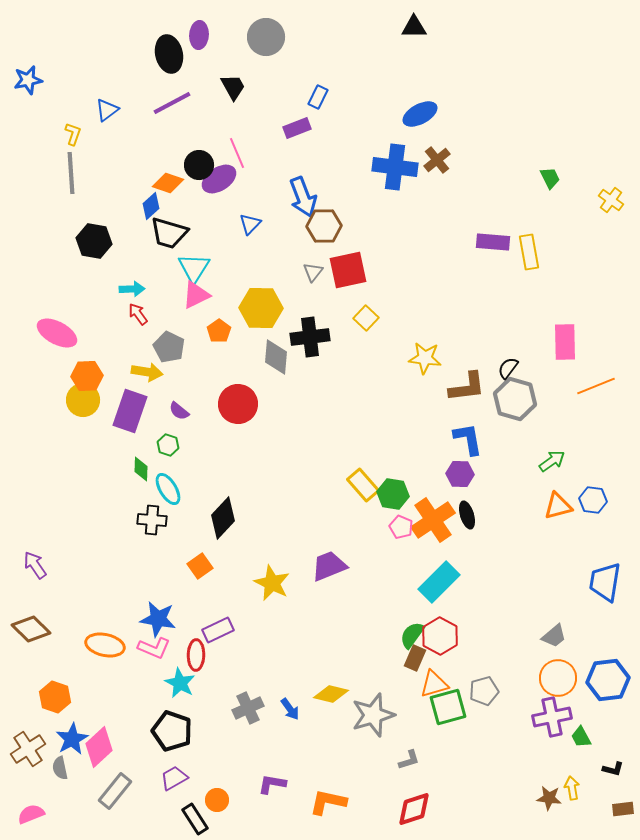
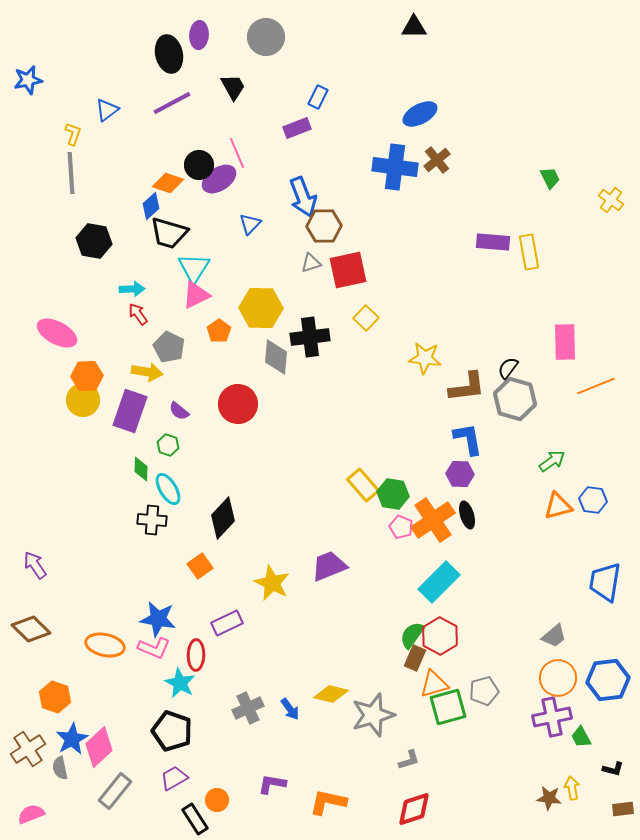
gray triangle at (313, 272): moved 2 px left, 9 px up; rotated 35 degrees clockwise
purple rectangle at (218, 630): moved 9 px right, 7 px up
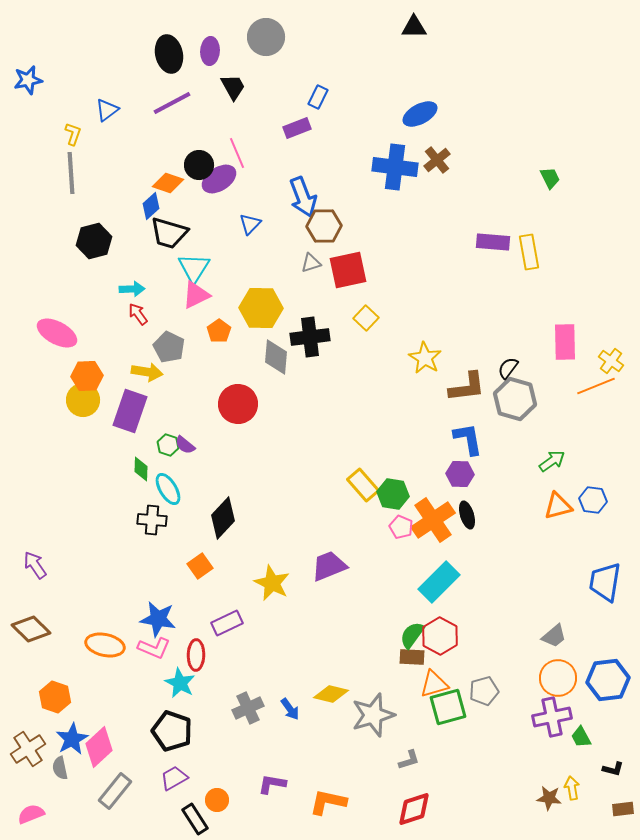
purple ellipse at (199, 35): moved 11 px right, 16 px down
yellow cross at (611, 200): moved 161 px down
black hexagon at (94, 241): rotated 24 degrees counterclockwise
yellow star at (425, 358): rotated 24 degrees clockwise
purple semicircle at (179, 411): moved 6 px right, 34 px down
brown rectangle at (415, 658): moved 3 px left, 1 px up; rotated 70 degrees clockwise
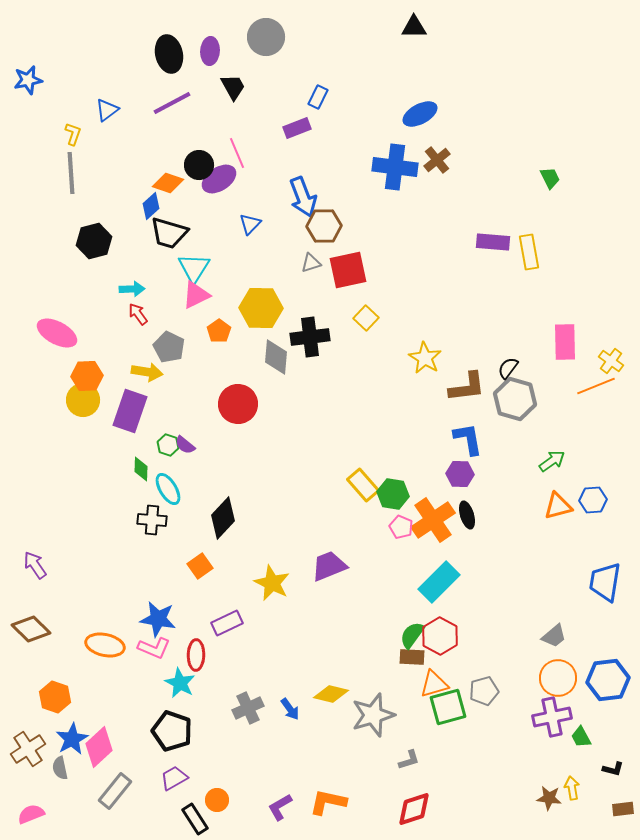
blue hexagon at (593, 500): rotated 12 degrees counterclockwise
purple L-shape at (272, 784): moved 8 px right, 23 px down; rotated 40 degrees counterclockwise
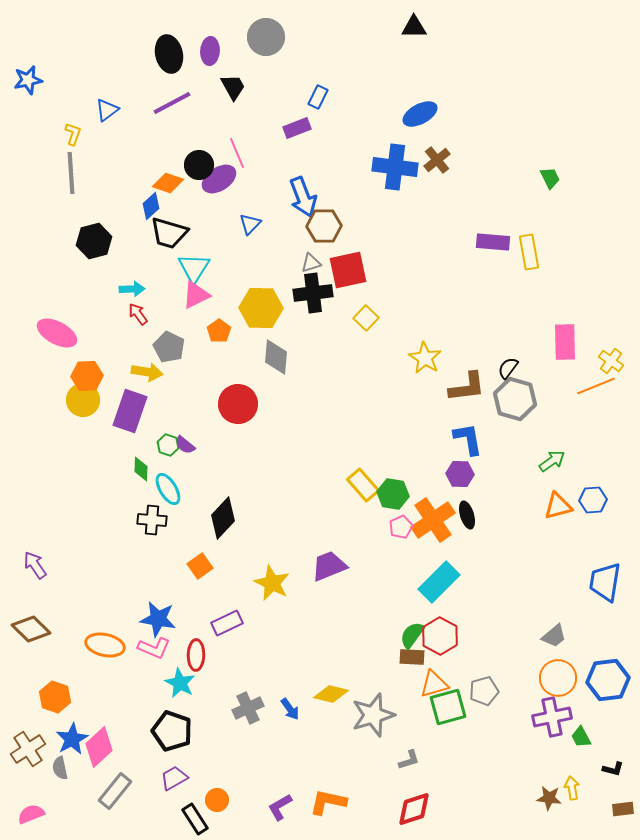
black cross at (310, 337): moved 3 px right, 44 px up
pink pentagon at (401, 527): rotated 25 degrees clockwise
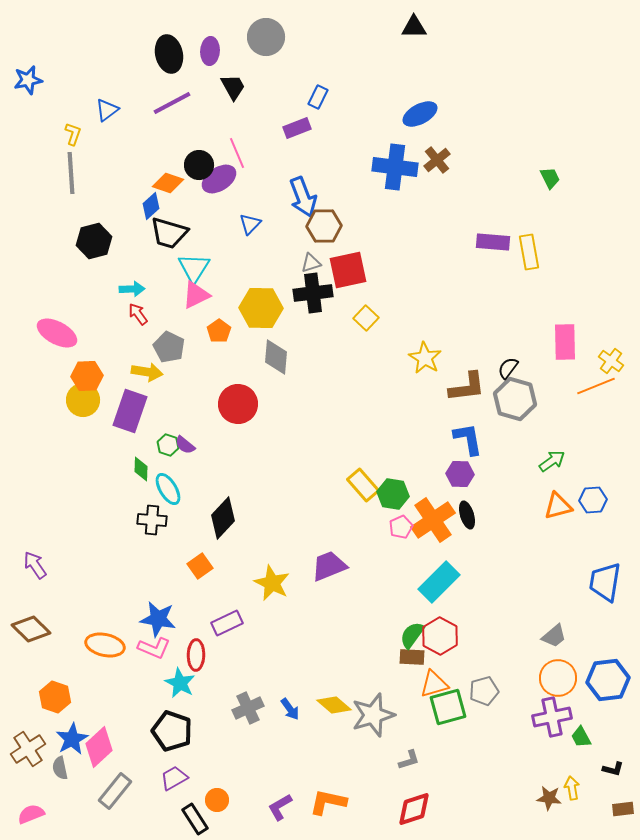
yellow diamond at (331, 694): moved 3 px right, 11 px down; rotated 28 degrees clockwise
